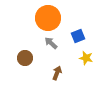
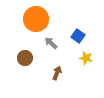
orange circle: moved 12 px left, 1 px down
blue square: rotated 32 degrees counterclockwise
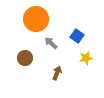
blue square: moved 1 px left
yellow star: rotated 24 degrees counterclockwise
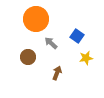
brown circle: moved 3 px right, 1 px up
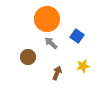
orange circle: moved 11 px right
yellow star: moved 3 px left, 8 px down
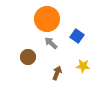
yellow star: rotated 16 degrees clockwise
